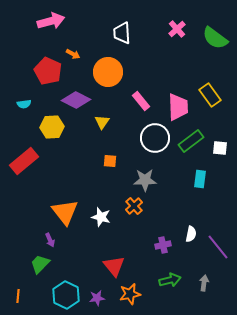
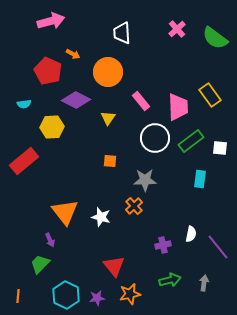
yellow triangle: moved 6 px right, 4 px up
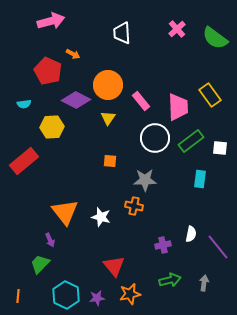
orange circle: moved 13 px down
orange cross: rotated 36 degrees counterclockwise
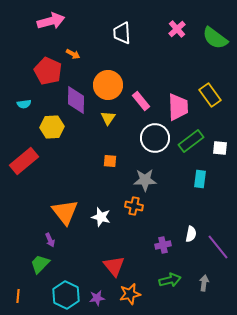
purple diamond: rotated 64 degrees clockwise
